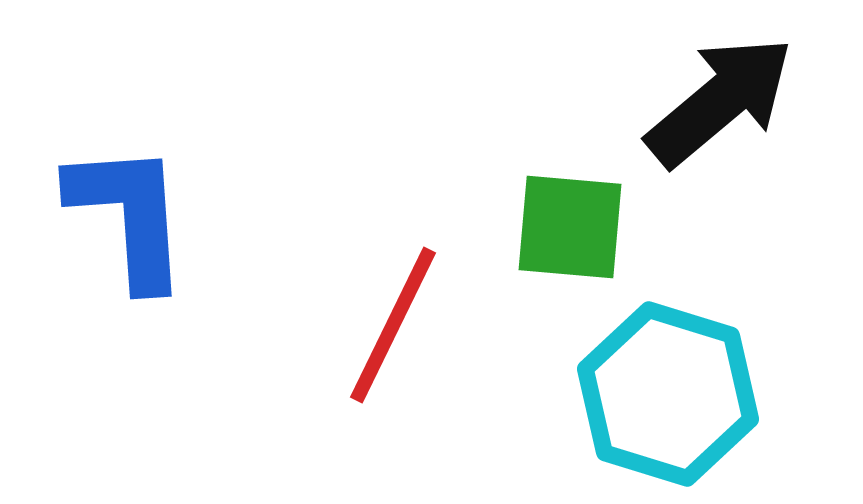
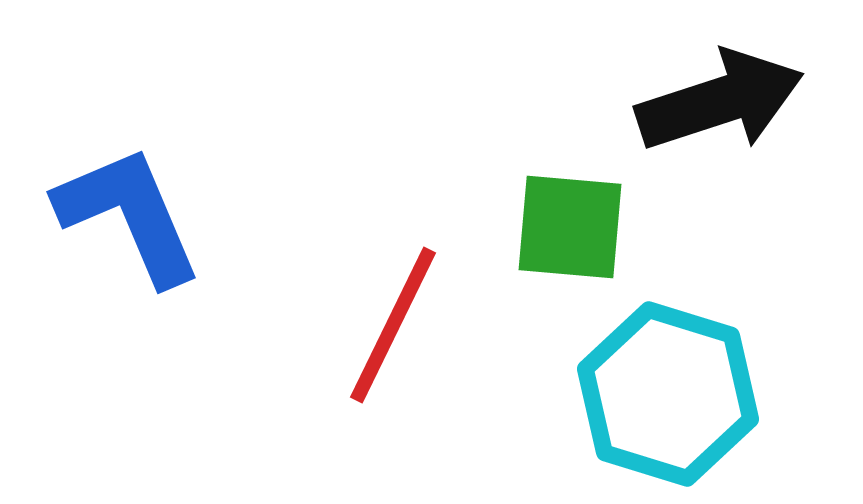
black arrow: rotated 22 degrees clockwise
blue L-shape: rotated 19 degrees counterclockwise
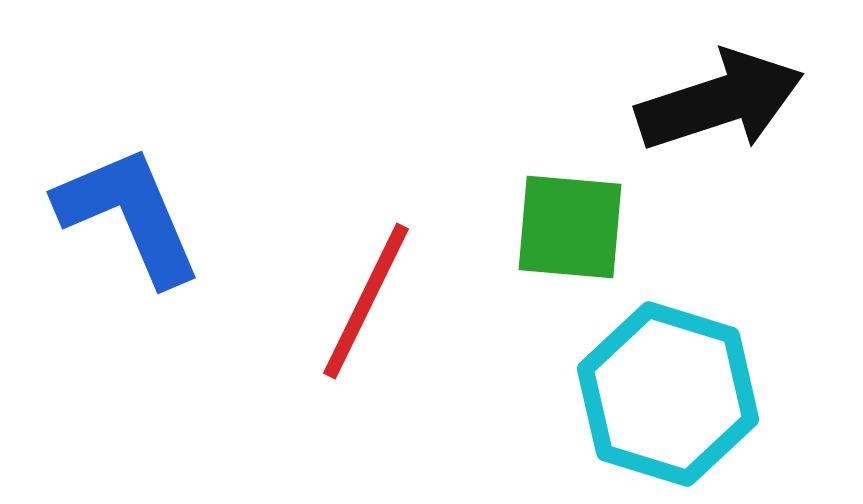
red line: moved 27 px left, 24 px up
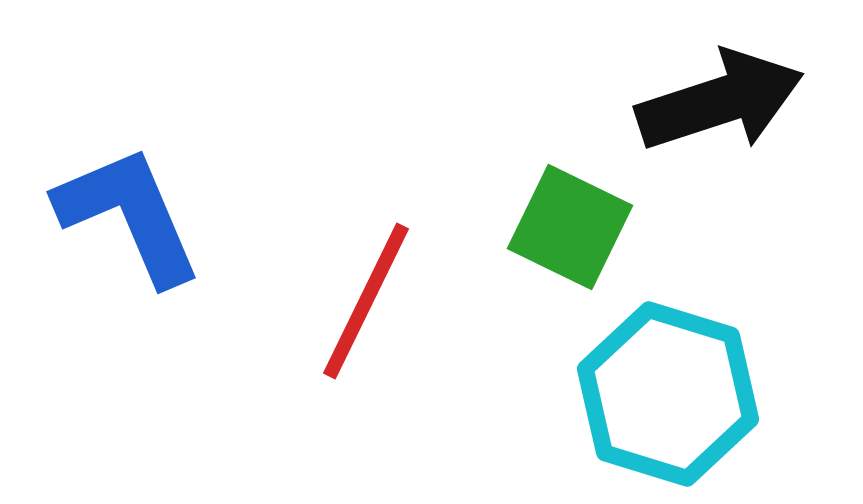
green square: rotated 21 degrees clockwise
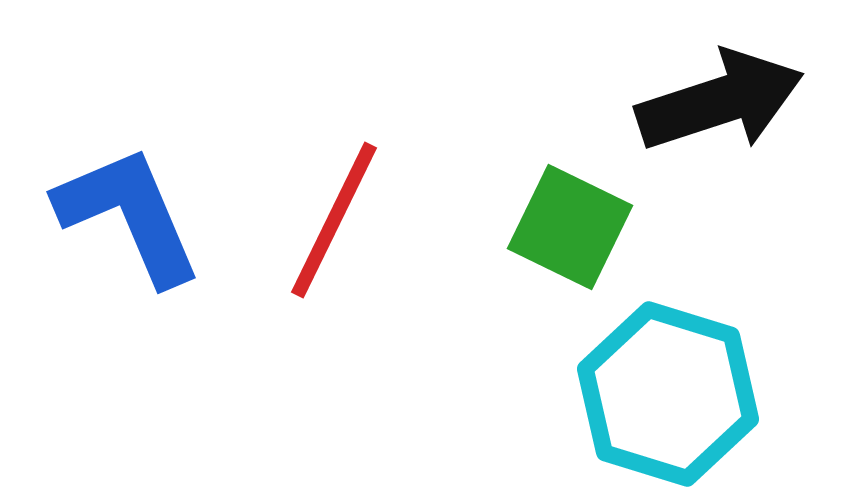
red line: moved 32 px left, 81 px up
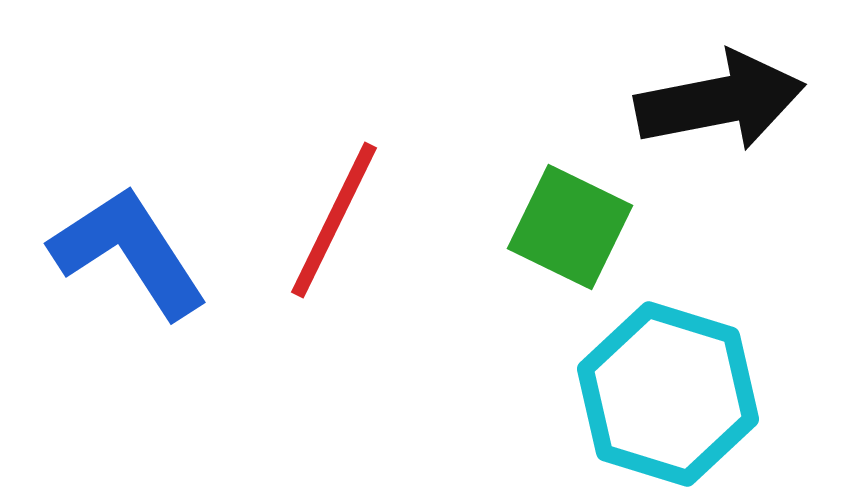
black arrow: rotated 7 degrees clockwise
blue L-shape: moved 37 px down; rotated 10 degrees counterclockwise
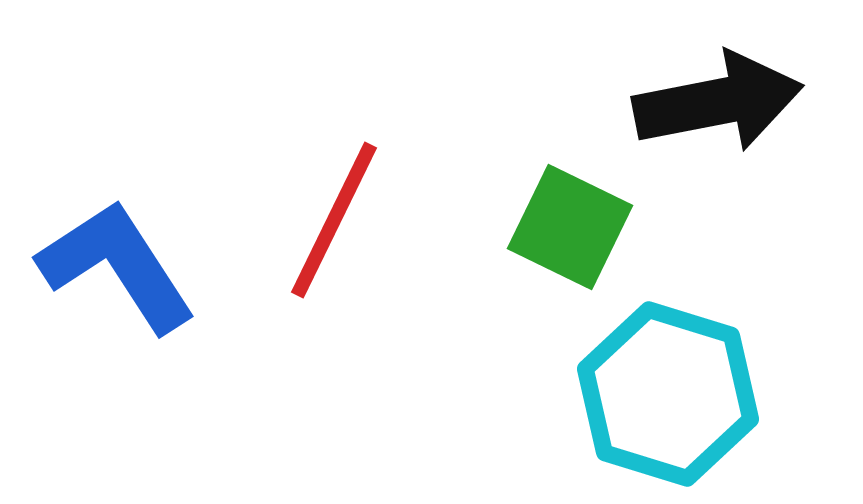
black arrow: moved 2 px left, 1 px down
blue L-shape: moved 12 px left, 14 px down
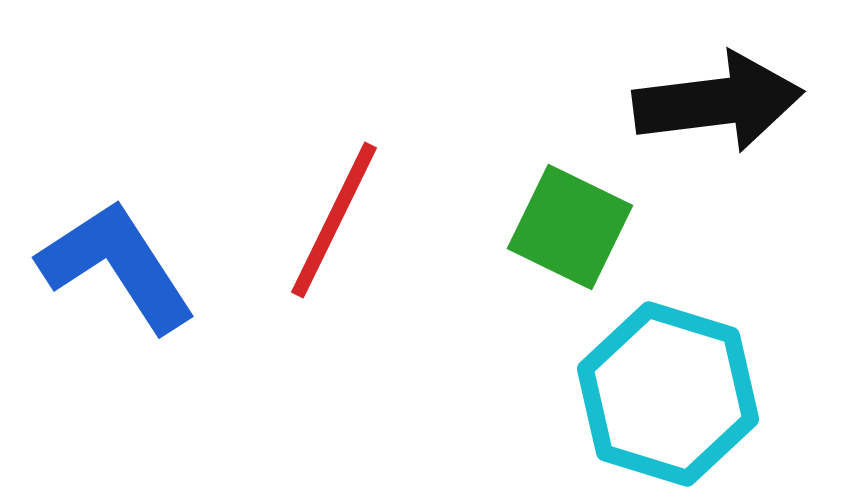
black arrow: rotated 4 degrees clockwise
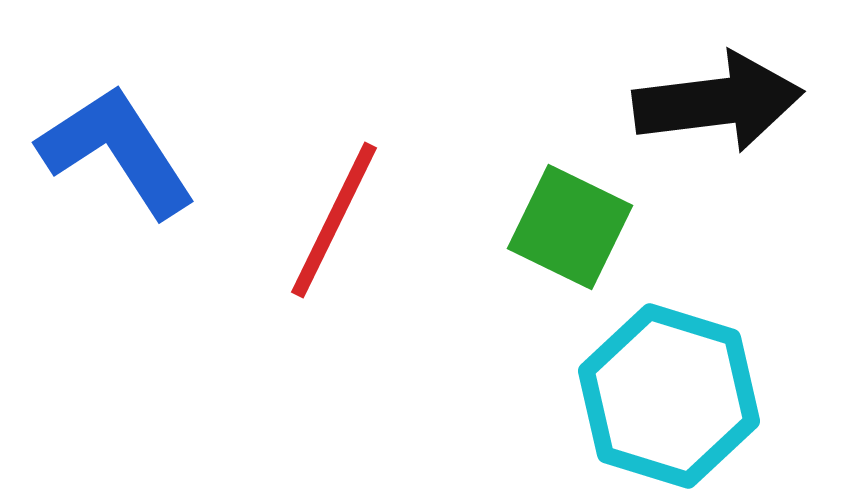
blue L-shape: moved 115 px up
cyan hexagon: moved 1 px right, 2 px down
